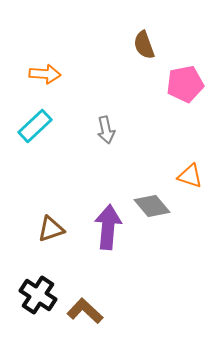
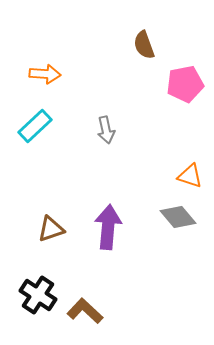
gray diamond: moved 26 px right, 11 px down
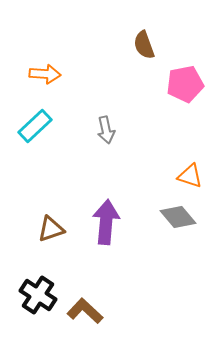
purple arrow: moved 2 px left, 5 px up
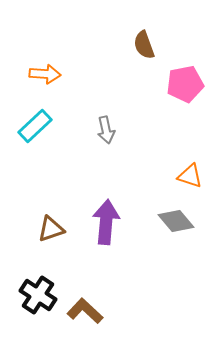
gray diamond: moved 2 px left, 4 px down
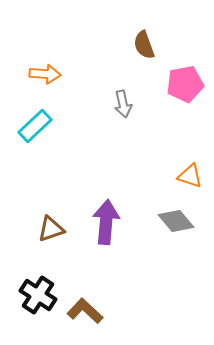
gray arrow: moved 17 px right, 26 px up
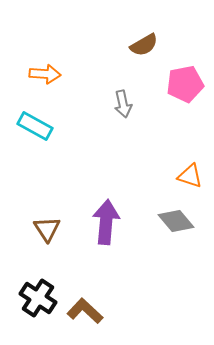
brown semicircle: rotated 100 degrees counterclockwise
cyan rectangle: rotated 72 degrees clockwise
brown triangle: moved 4 px left; rotated 44 degrees counterclockwise
black cross: moved 3 px down
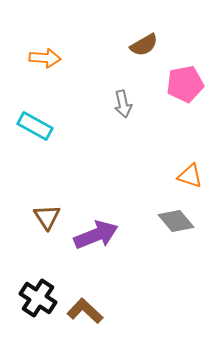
orange arrow: moved 16 px up
purple arrow: moved 10 px left, 13 px down; rotated 63 degrees clockwise
brown triangle: moved 12 px up
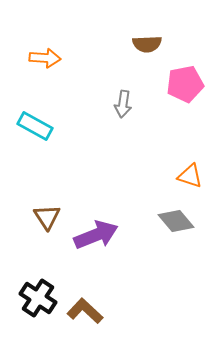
brown semicircle: moved 3 px right, 1 px up; rotated 28 degrees clockwise
gray arrow: rotated 20 degrees clockwise
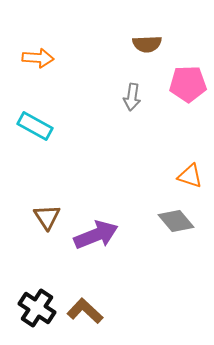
orange arrow: moved 7 px left
pink pentagon: moved 3 px right; rotated 9 degrees clockwise
gray arrow: moved 9 px right, 7 px up
black cross: moved 1 px left, 10 px down
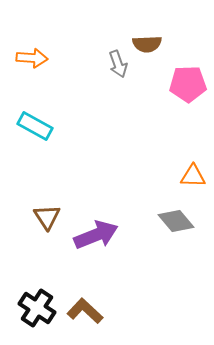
orange arrow: moved 6 px left
gray arrow: moved 14 px left, 33 px up; rotated 28 degrees counterclockwise
orange triangle: moved 3 px right; rotated 16 degrees counterclockwise
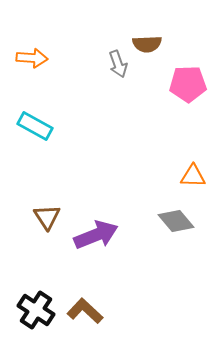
black cross: moved 1 px left, 2 px down
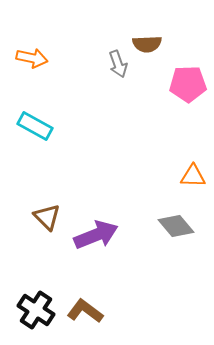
orange arrow: rotated 8 degrees clockwise
brown triangle: rotated 12 degrees counterclockwise
gray diamond: moved 5 px down
brown L-shape: rotated 6 degrees counterclockwise
